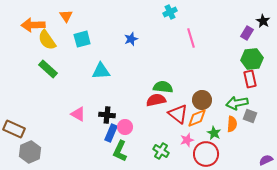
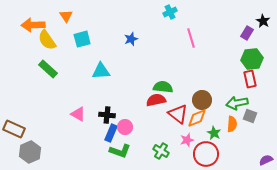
green L-shape: rotated 95 degrees counterclockwise
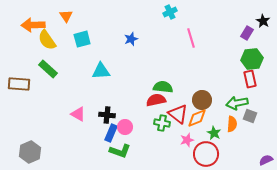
brown rectangle: moved 5 px right, 45 px up; rotated 20 degrees counterclockwise
green cross: moved 1 px right, 28 px up; rotated 21 degrees counterclockwise
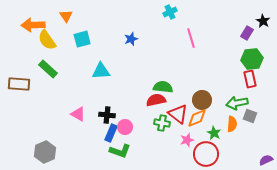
gray hexagon: moved 15 px right
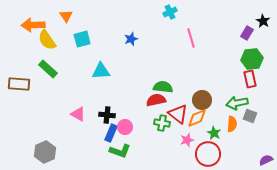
red circle: moved 2 px right
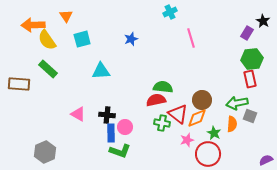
blue rectangle: rotated 24 degrees counterclockwise
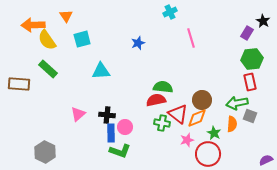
blue star: moved 7 px right, 4 px down
red rectangle: moved 3 px down
pink triangle: rotated 49 degrees clockwise
gray hexagon: rotated 10 degrees counterclockwise
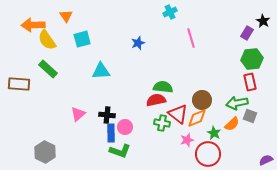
orange semicircle: rotated 42 degrees clockwise
